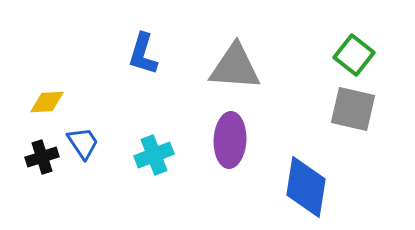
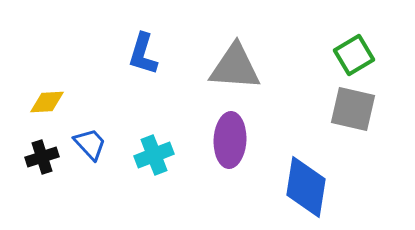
green square: rotated 21 degrees clockwise
blue trapezoid: moved 7 px right, 1 px down; rotated 9 degrees counterclockwise
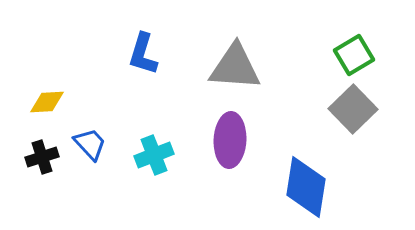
gray square: rotated 33 degrees clockwise
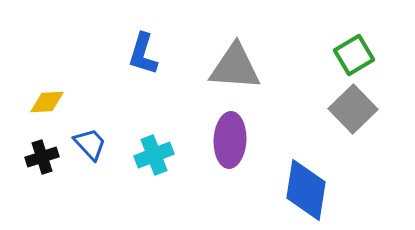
blue diamond: moved 3 px down
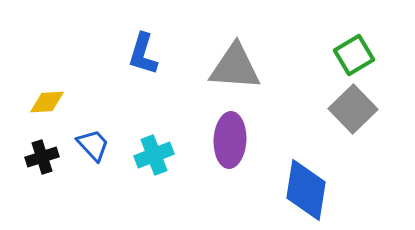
blue trapezoid: moved 3 px right, 1 px down
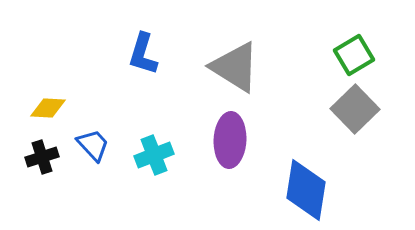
gray triangle: rotated 28 degrees clockwise
yellow diamond: moved 1 px right, 6 px down; rotated 6 degrees clockwise
gray square: moved 2 px right
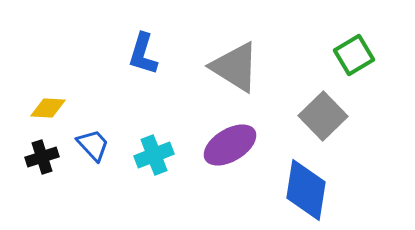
gray square: moved 32 px left, 7 px down
purple ellipse: moved 5 px down; rotated 56 degrees clockwise
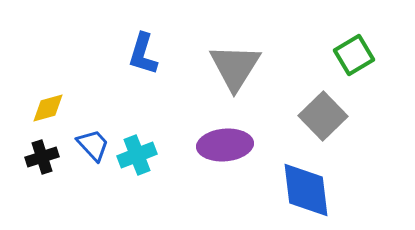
gray triangle: rotated 30 degrees clockwise
yellow diamond: rotated 18 degrees counterclockwise
purple ellipse: moved 5 px left; rotated 26 degrees clockwise
cyan cross: moved 17 px left
blue diamond: rotated 16 degrees counterclockwise
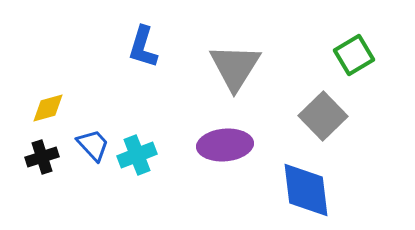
blue L-shape: moved 7 px up
